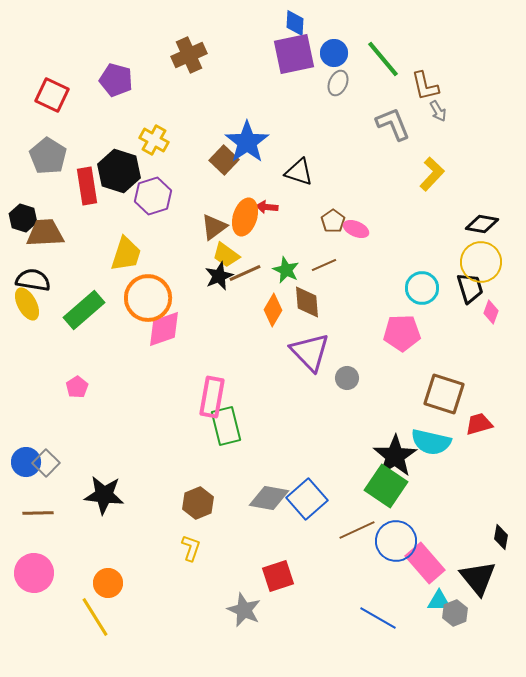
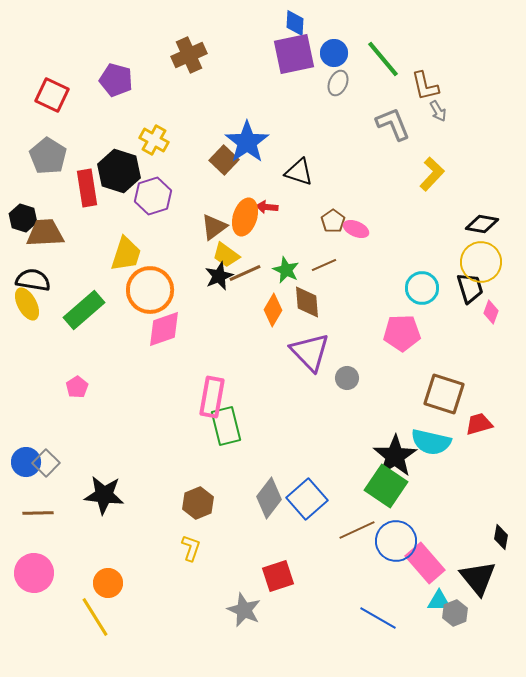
red rectangle at (87, 186): moved 2 px down
orange circle at (148, 298): moved 2 px right, 8 px up
gray diamond at (269, 498): rotated 63 degrees counterclockwise
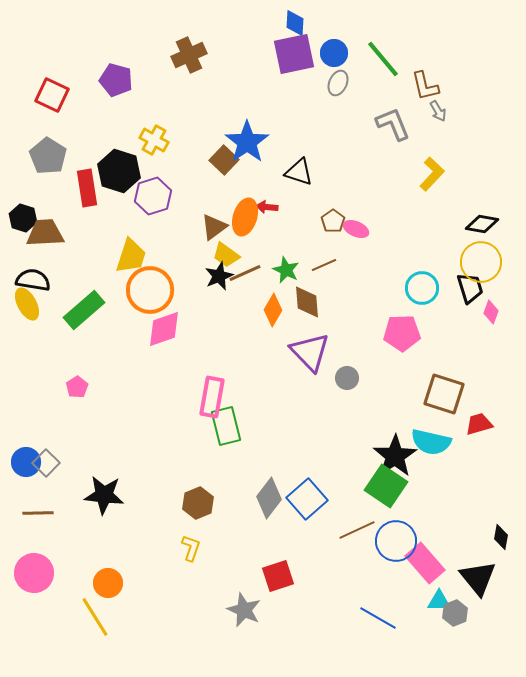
yellow trapezoid at (126, 254): moved 5 px right, 2 px down
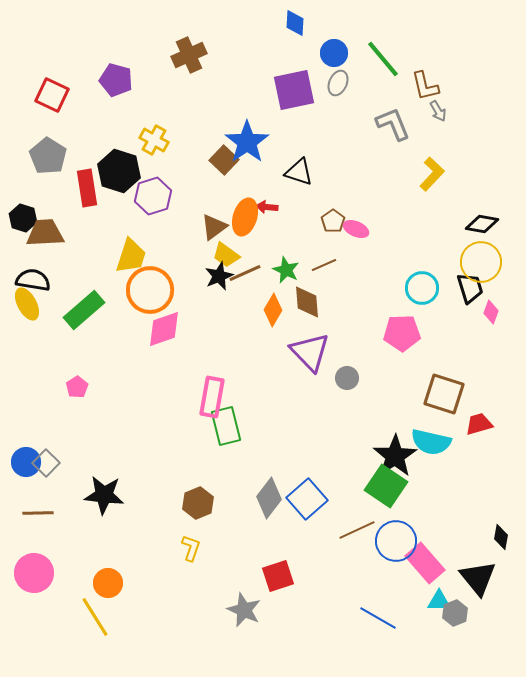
purple square at (294, 54): moved 36 px down
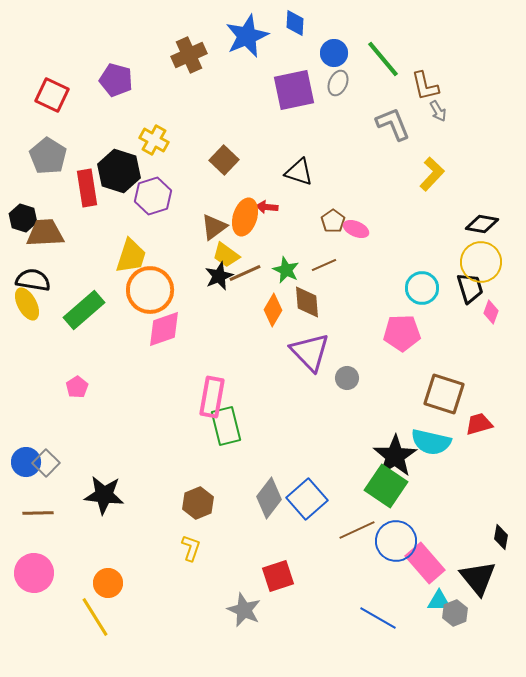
blue star at (247, 142): moved 106 px up; rotated 12 degrees clockwise
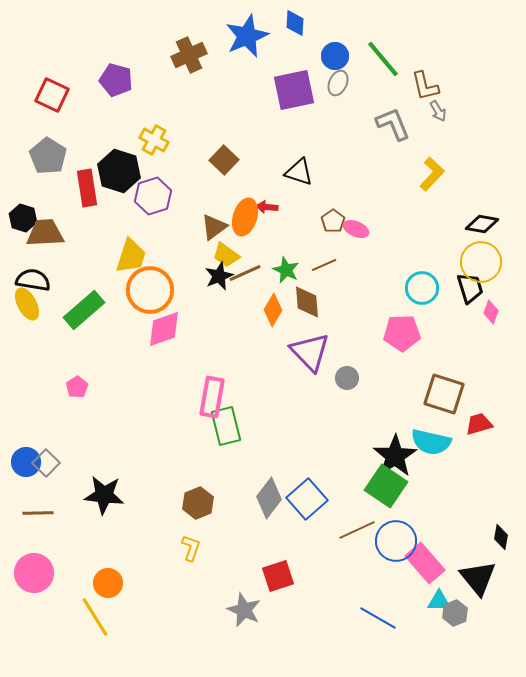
blue circle at (334, 53): moved 1 px right, 3 px down
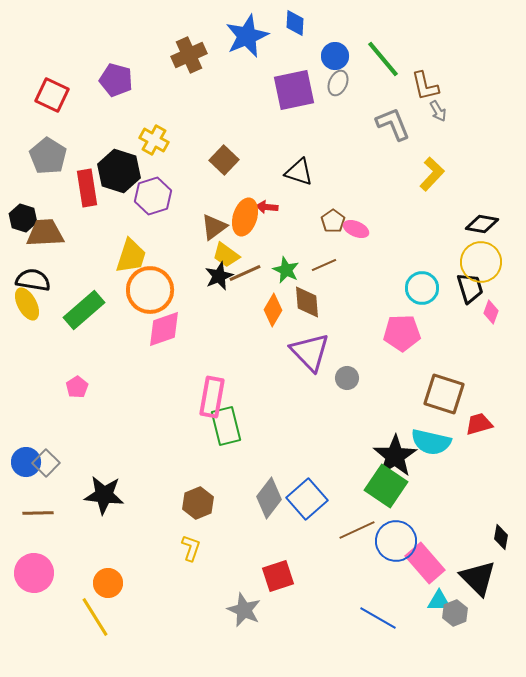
black triangle at (478, 578): rotated 6 degrees counterclockwise
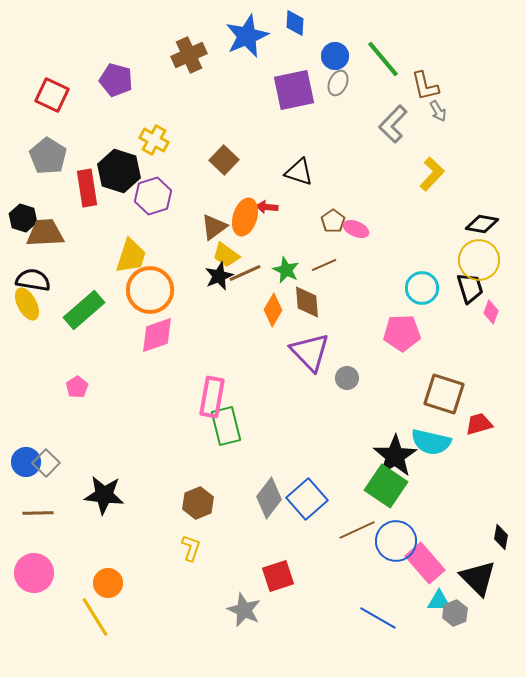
gray L-shape at (393, 124): rotated 114 degrees counterclockwise
yellow circle at (481, 262): moved 2 px left, 2 px up
pink diamond at (164, 329): moved 7 px left, 6 px down
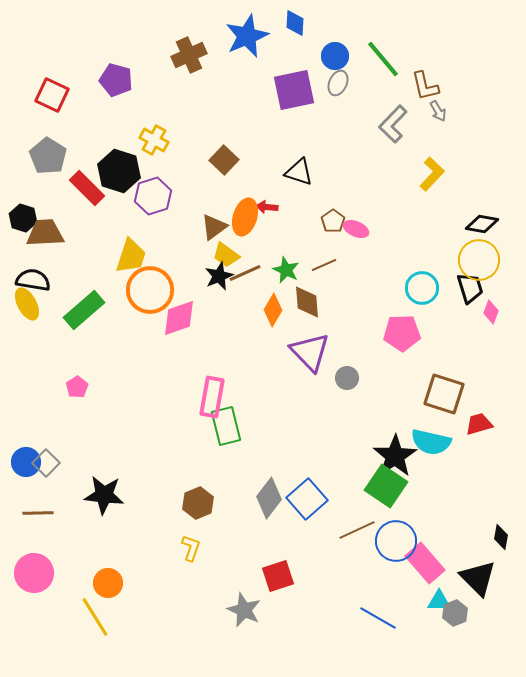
red rectangle at (87, 188): rotated 36 degrees counterclockwise
pink diamond at (157, 335): moved 22 px right, 17 px up
